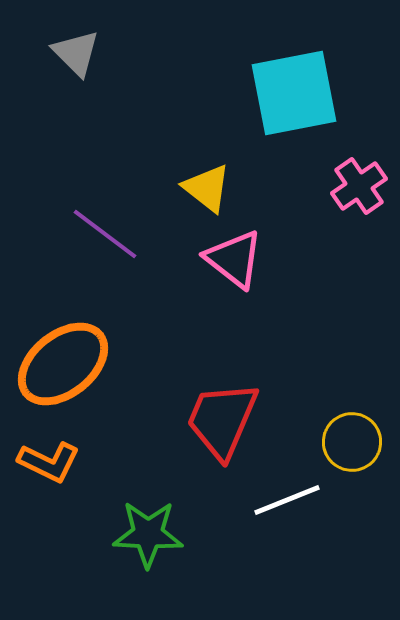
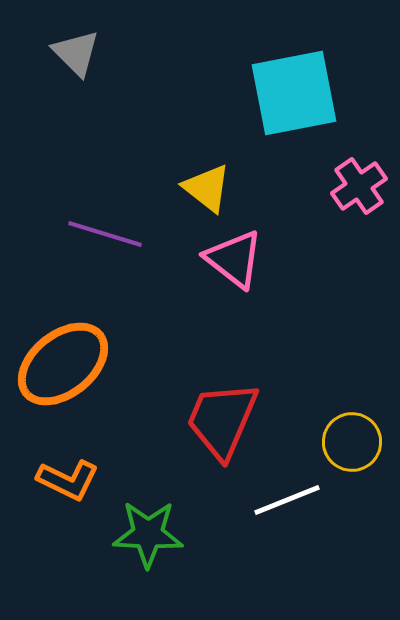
purple line: rotated 20 degrees counterclockwise
orange L-shape: moved 19 px right, 18 px down
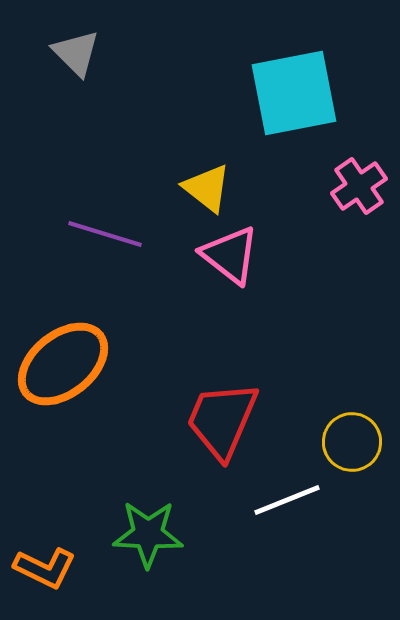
pink triangle: moved 4 px left, 4 px up
orange L-shape: moved 23 px left, 88 px down
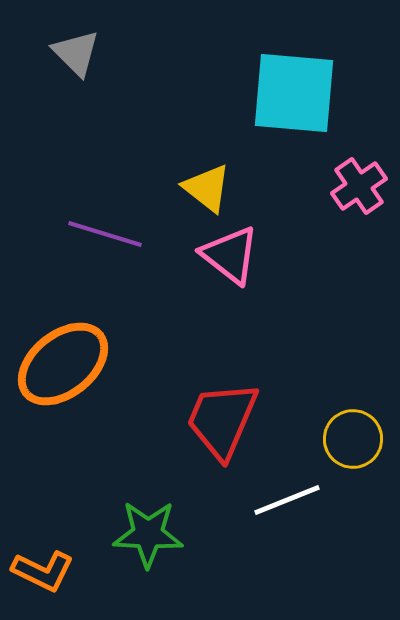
cyan square: rotated 16 degrees clockwise
yellow circle: moved 1 px right, 3 px up
orange L-shape: moved 2 px left, 3 px down
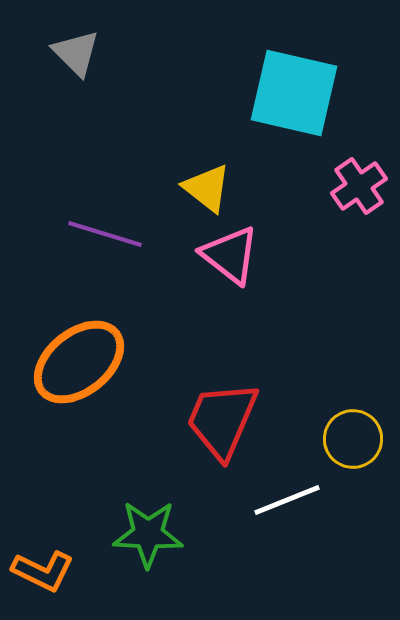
cyan square: rotated 8 degrees clockwise
orange ellipse: moved 16 px right, 2 px up
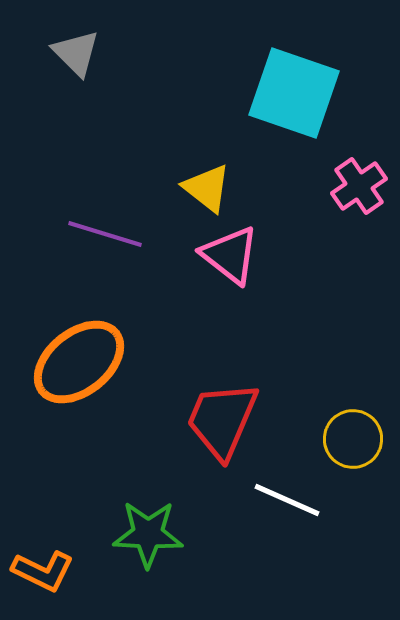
cyan square: rotated 6 degrees clockwise
white line: rotated 46 degrees clockwise
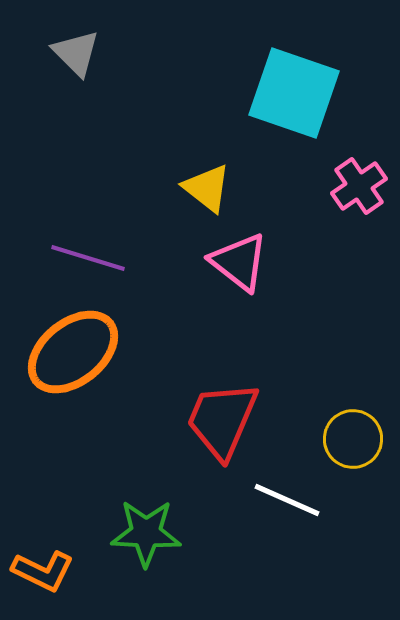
purple line: moved 17 px left, 24 px down
pink triangle: moved 9 px right, 7 px down
orange ellipse: moved 6 px left, 10 px up
green star: moved 2 px left, 1 px up
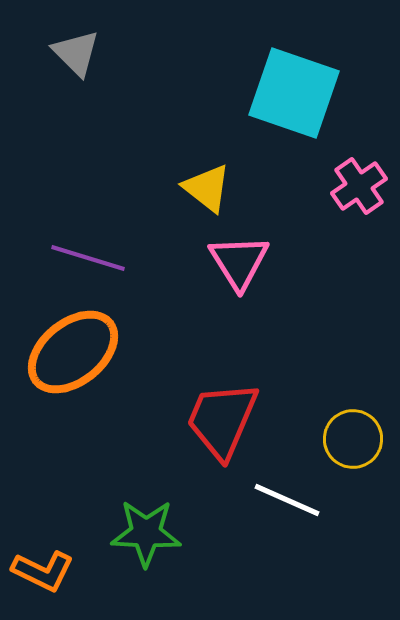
pink triangle: rotated 20 degrees clockwise
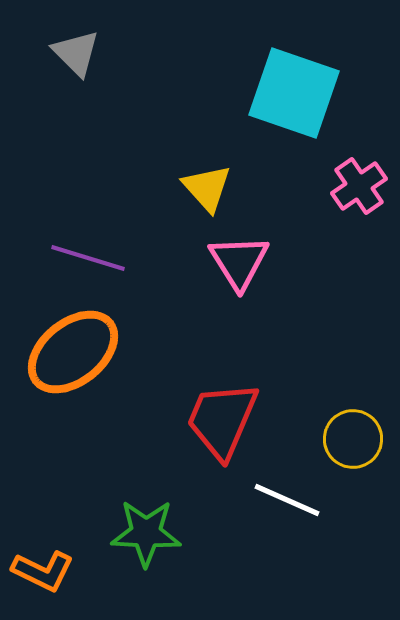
yellow triangle: rotated 10 degrees clockwise
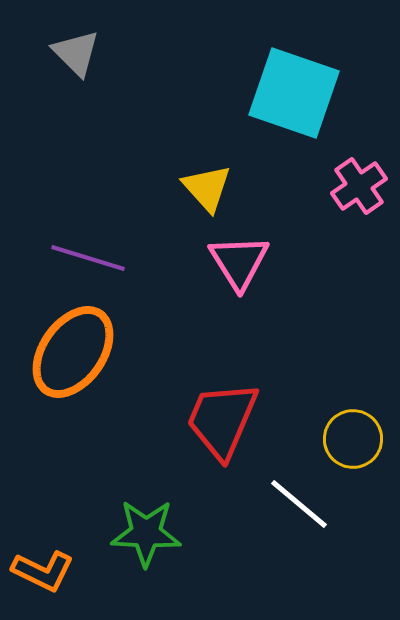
orange ellipse: rotated 16 degrees counterclockwise
white line: moved 12 px right, 4 px down; rotated 16 degrees clockwise
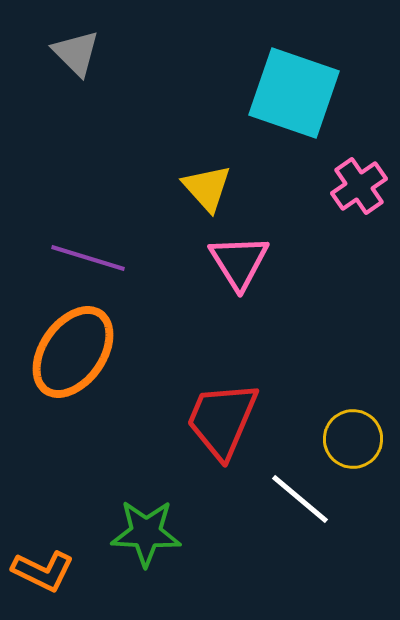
white line: moved 1 px right, 5 px up
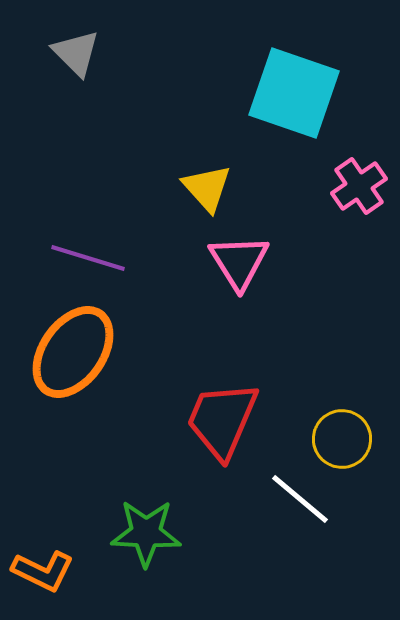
yellow circle: moved 11 px left
